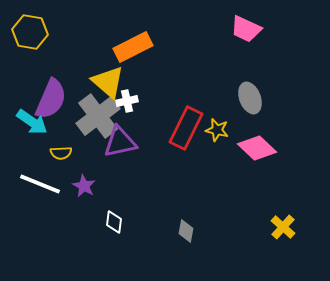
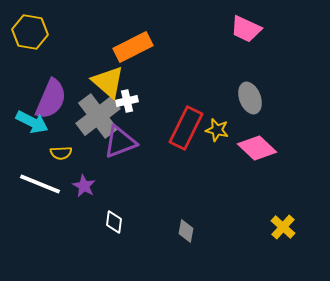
cyan arrow: rotated 8 degrees counterclockwise
purple triangle: rotated 9 degrees counterclockwise
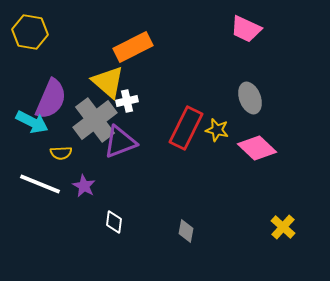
gray cross: moved 3 px left, 4 px down
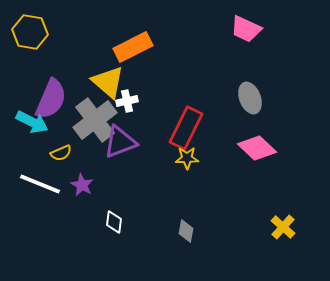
yellow star: moved 30 px left, 28 px down; rotated 15 degrees counterclockwise
yellow semicircle: rotated 20 degrees counterclockwise
purple star: moved 2 px left, 1 px up
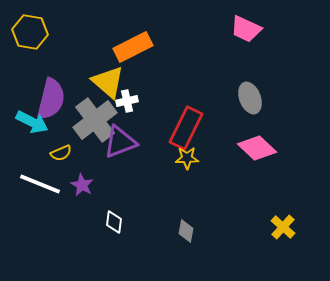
purple semicircle: rotated 9 degrees counterclockwise
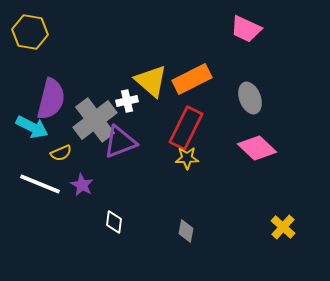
orange rectangle: moved 59 px right, 32 px down
yellow triangle: moved 43 px right, 1 px up
cyan arrow: moved 5 px down
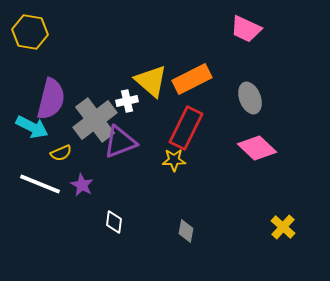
yellow star: moved 13 px left, 2 px down
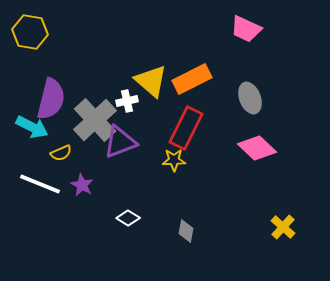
gray cross: rotated 6 degrees counterclockwise
white diamond: moved 14 px right, 4 px up; rotated 65 degrees counterclockwise
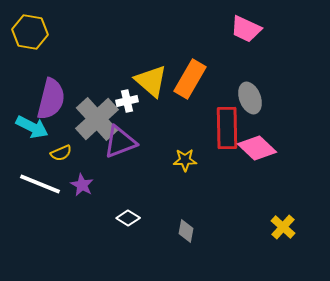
orange rectangle: moved 2 px left; rotated 33 degrees counterclockwise
gray cross: moved 2 px right, 1 px up
red rectangle: moved 41 px right; rotated 27 degrees counterclockwise
yellow star: moved 11 px right
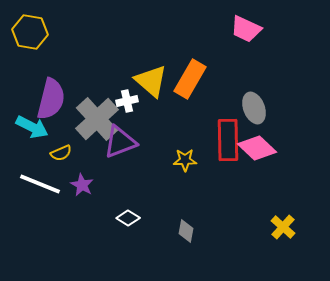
gray ellipse: moved 4 px right, 10 px down
red rectangle: moved 1 px right, 12 px down
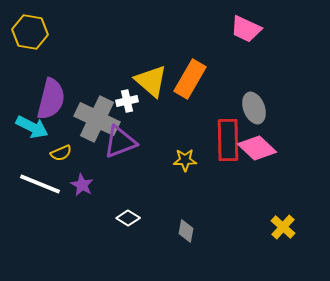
gray cross: rotated 21 degrees counterclockwise
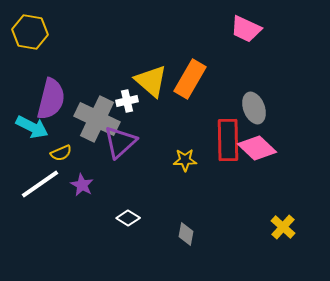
purple triangle: rotated 21 degrees counterclockwise
white line: rotated 57 degrees counterclockwise
gray diamond: moved 3 px down
